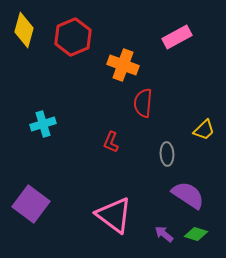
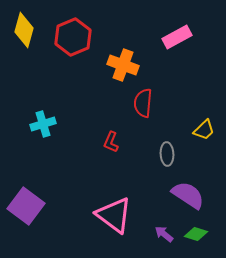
purple square: moved 5 px left, 2 px down
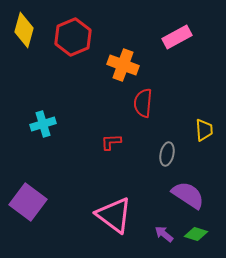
yellow trapezoid: rotated 50 degrees counterclockwise
red L-shape: rotated 65 degrees clockwise
gray ellipse: rotated 15 degrees clockwise
purple square: moved 2 px right, 4 px up
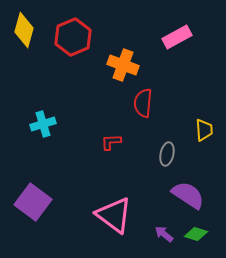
purple square: moved 5 px right
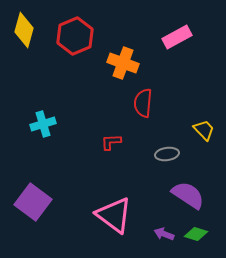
red hexagon: moved 2 px right, 1 px up
orange cross: moved 2 px up
yellow trapezoid: rotated 40 degrees counterclockwise
gray ellipse: rotated 70 degrees clockwise
purple arrow: rotated 18 degrees counterclockwise
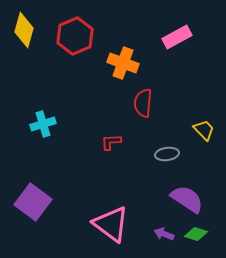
purple semicircle: moved 1 px left, 4 px down
pink triangle: moved 3 px left, 9 px down
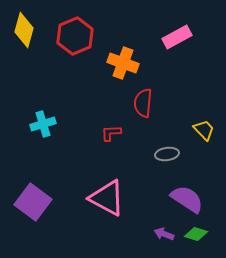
red L-shape: moved 9 px up
pink triangle: moved 4 px left, 26 px up; rotated 9 degrees counterclockwise
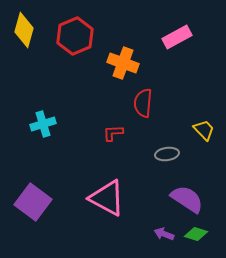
red L-shape: moved 2 px right
